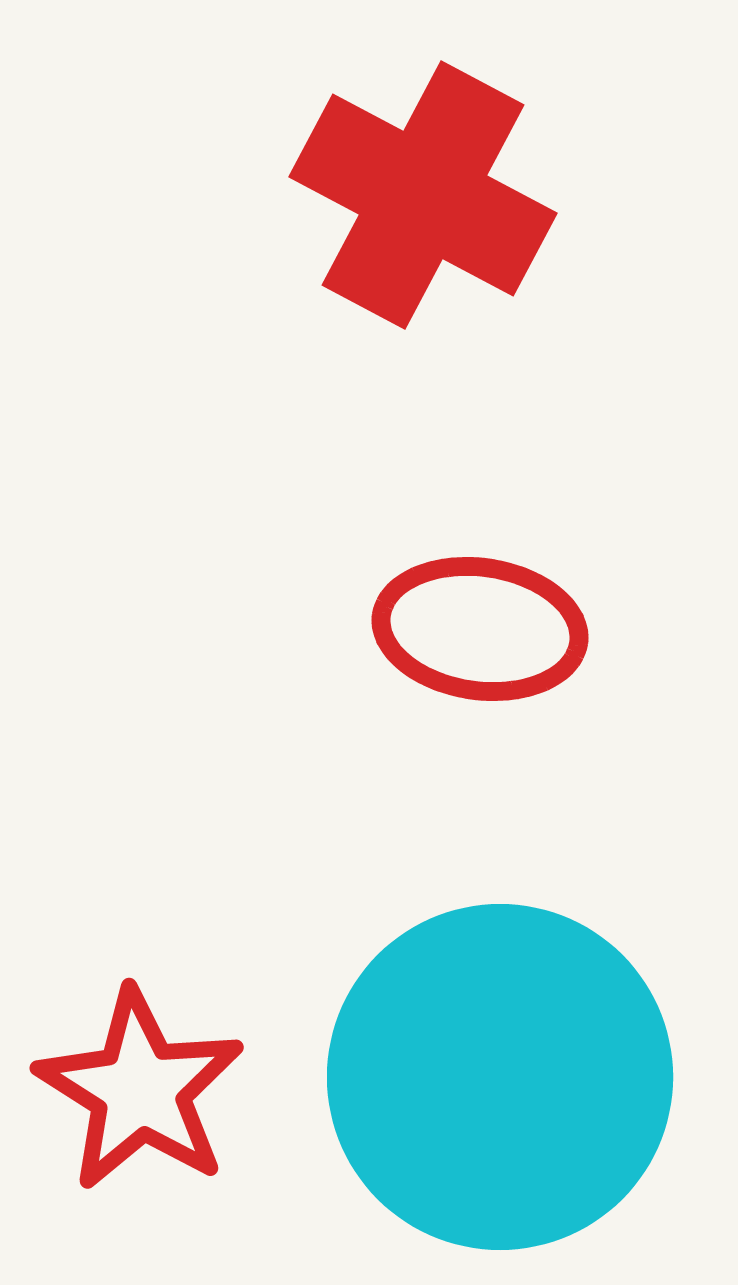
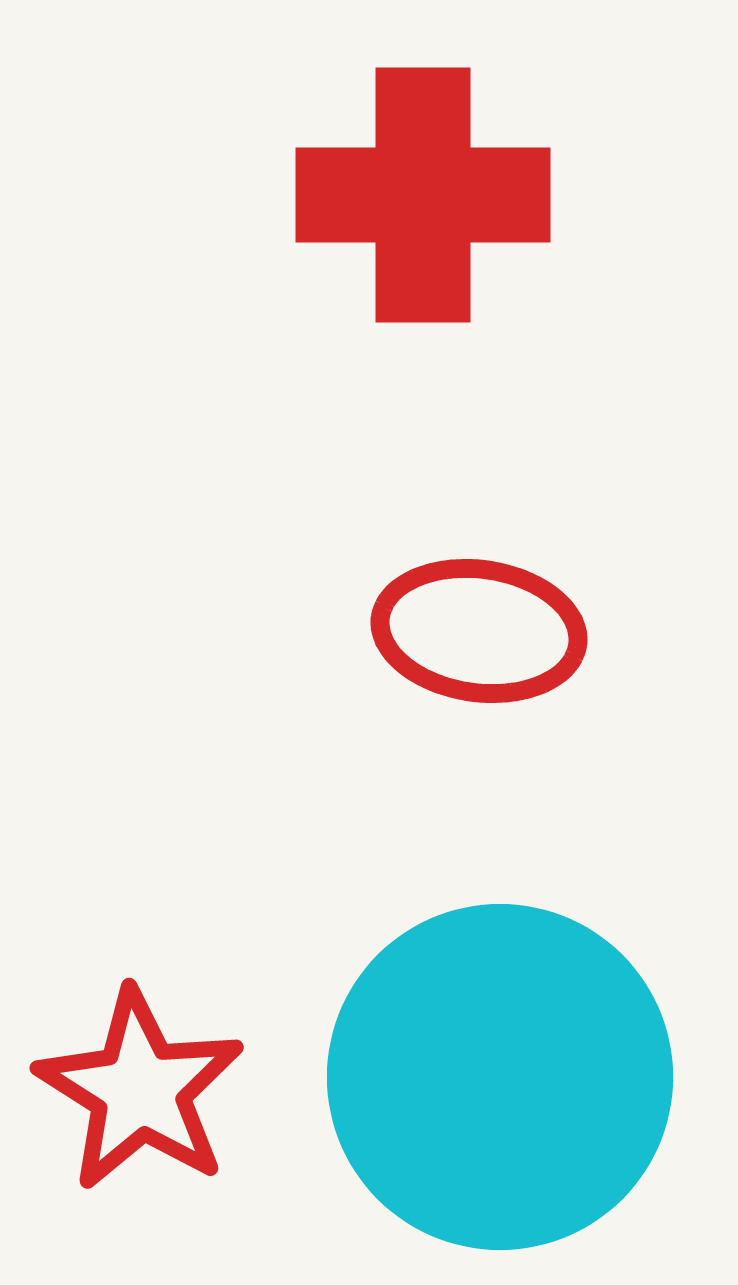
red cross: rotated 28 degrees counterclockwise
red ellipse: moved 1 px left, 2 px down
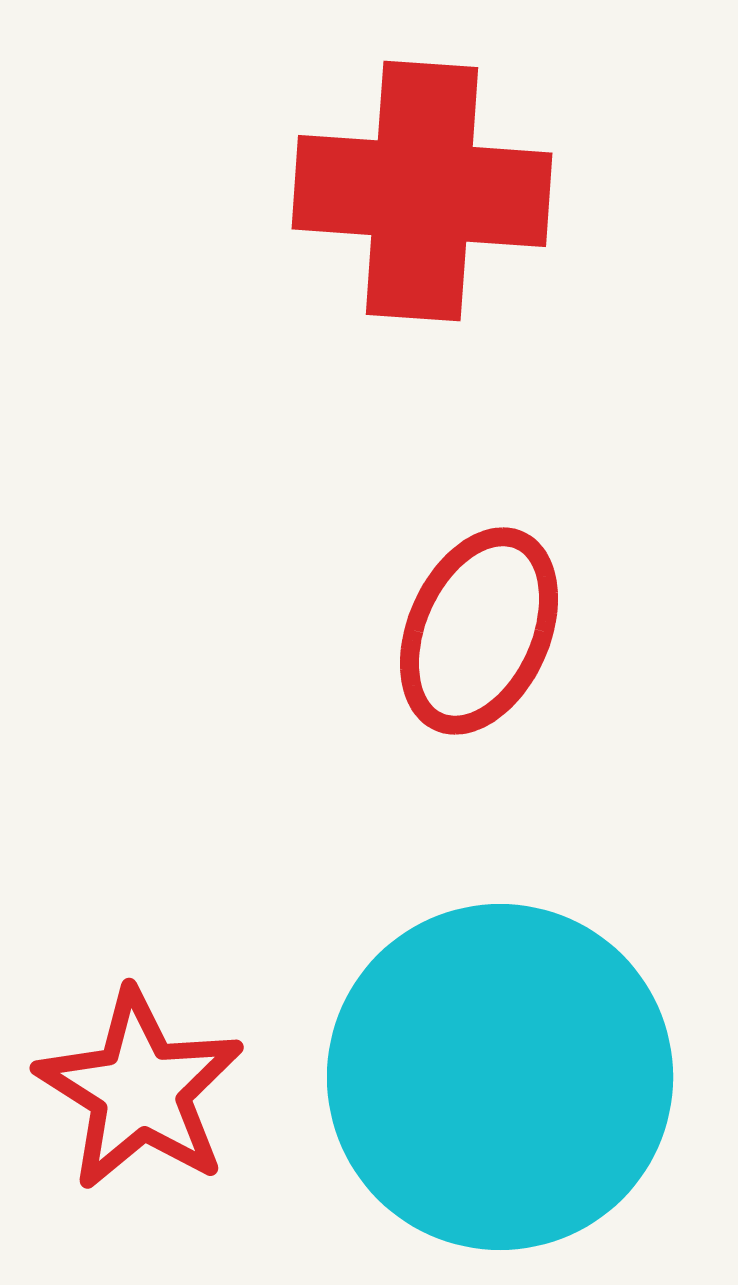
red cross: moved 1 px left, 4 px up; rotated 4 degrees clockwise
red ellipse: rotated 74 degrees counterclockwise
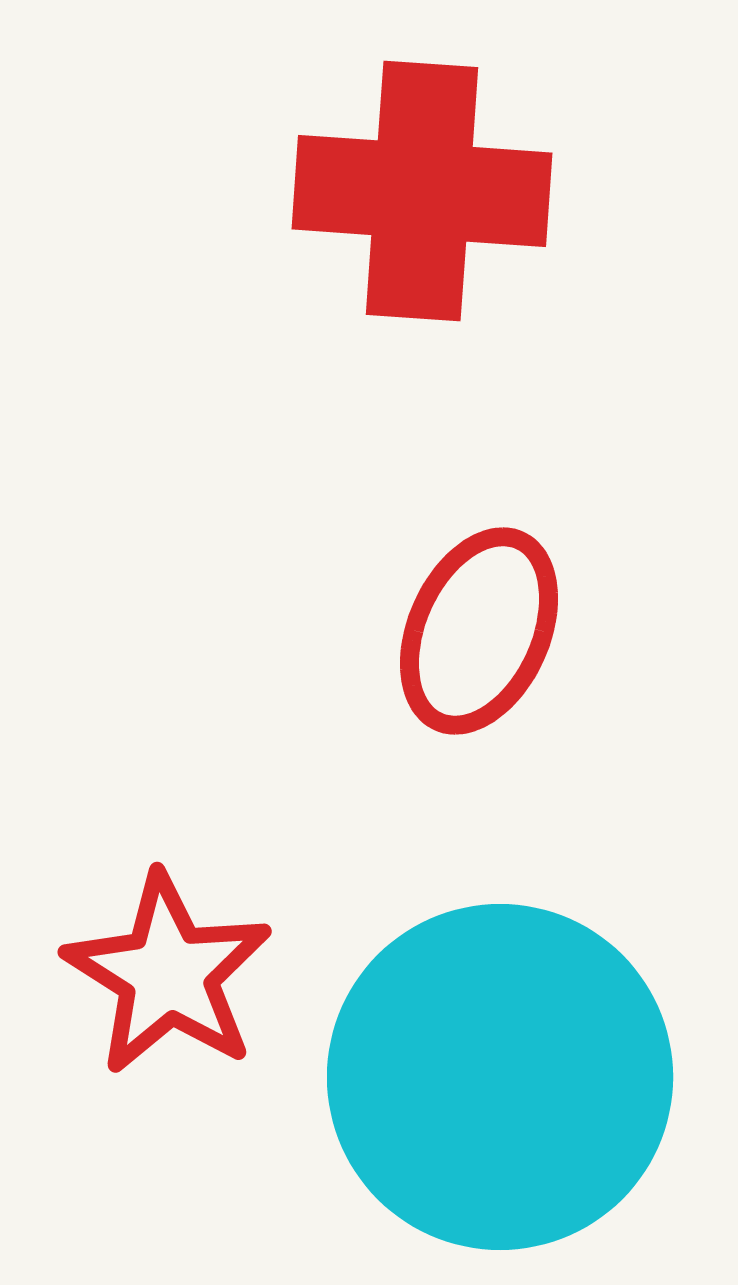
red star: moved 28 px right, 116 px up
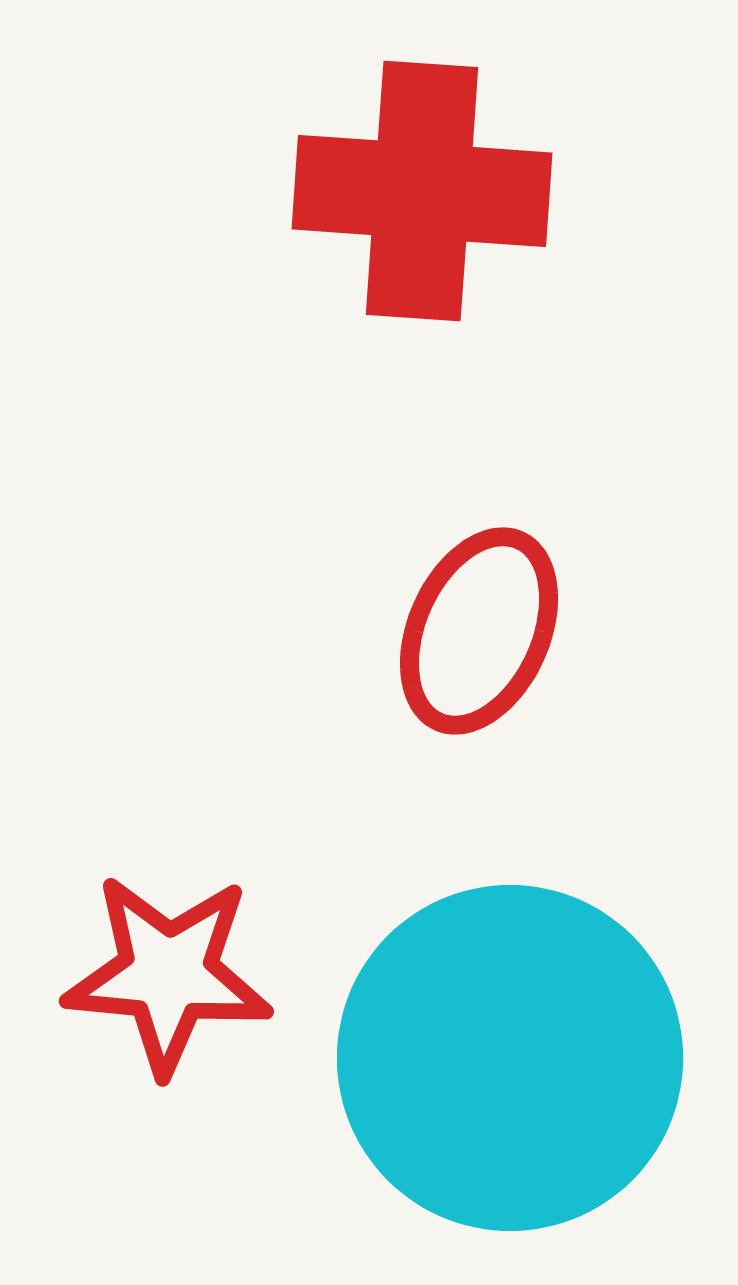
red star: rotated 27 degrees counterclockwise
cyan circle: moved 10 px right, 19 px up
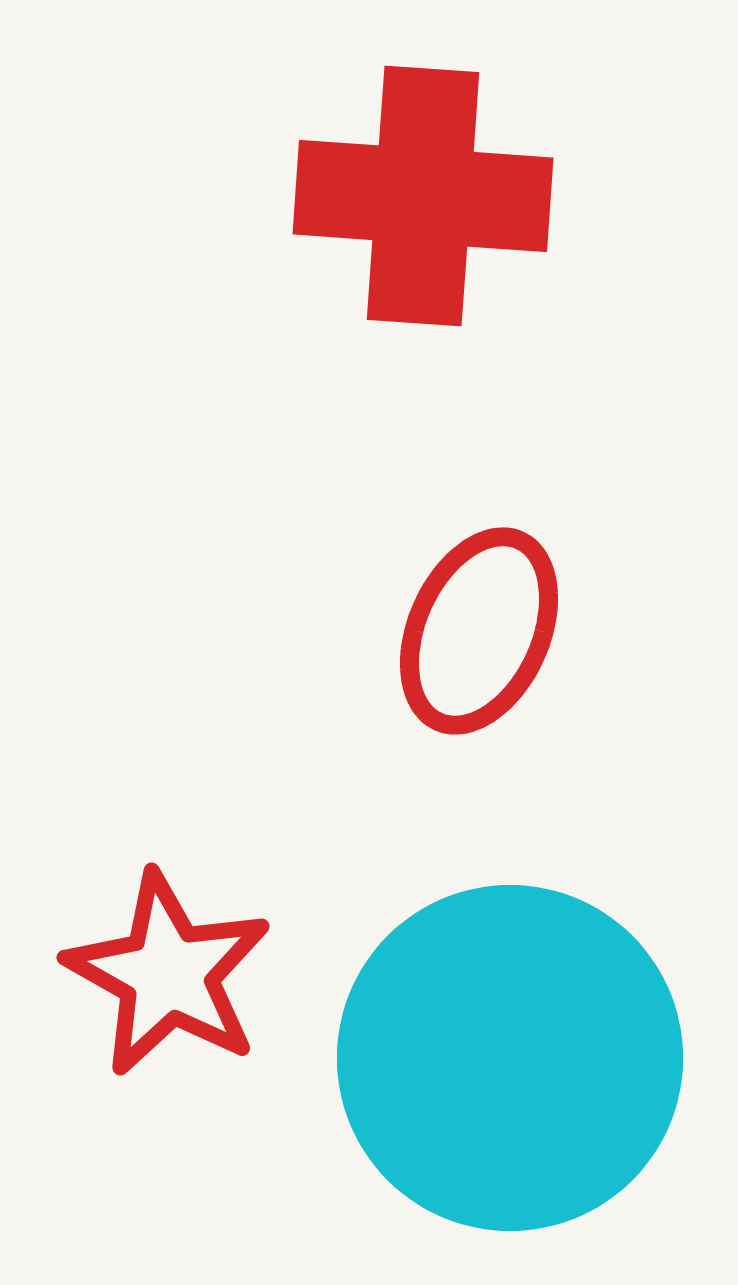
red cross: moved 1 px right, 5 px down
red star: rotated 24 degrees clockwise
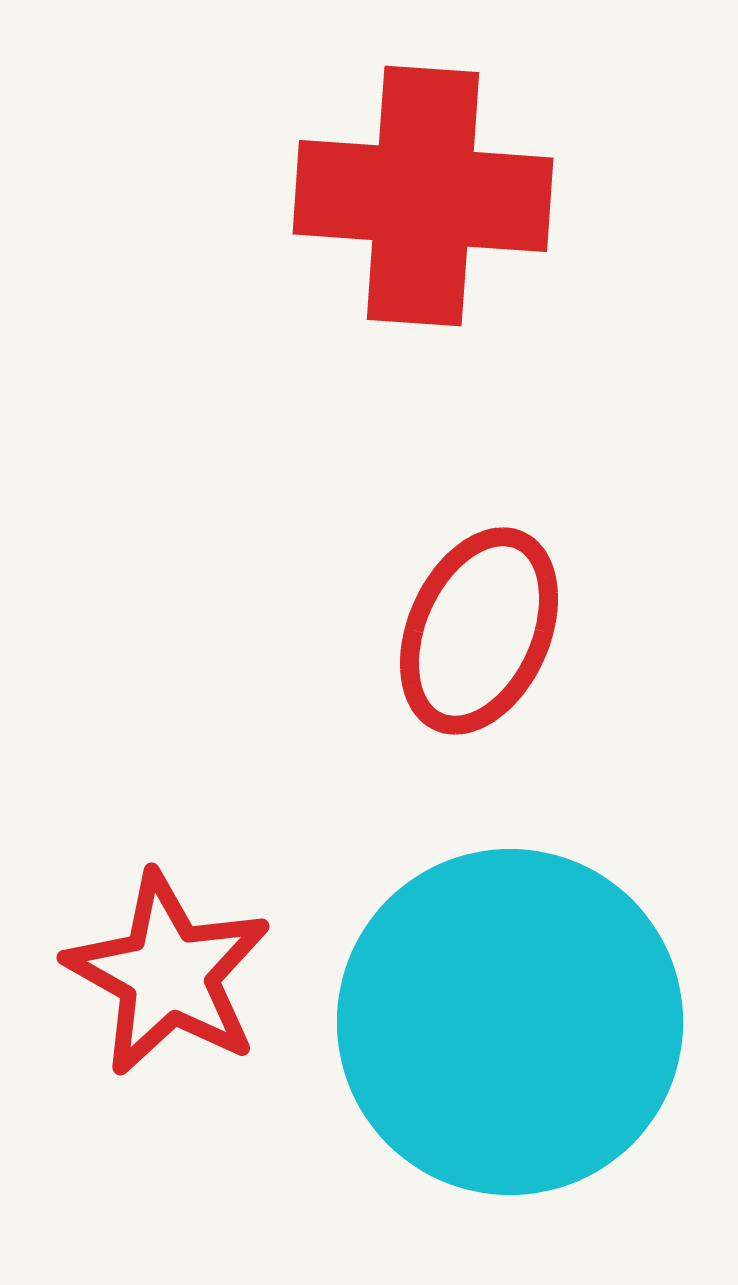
cyan circle: moved 36 px up
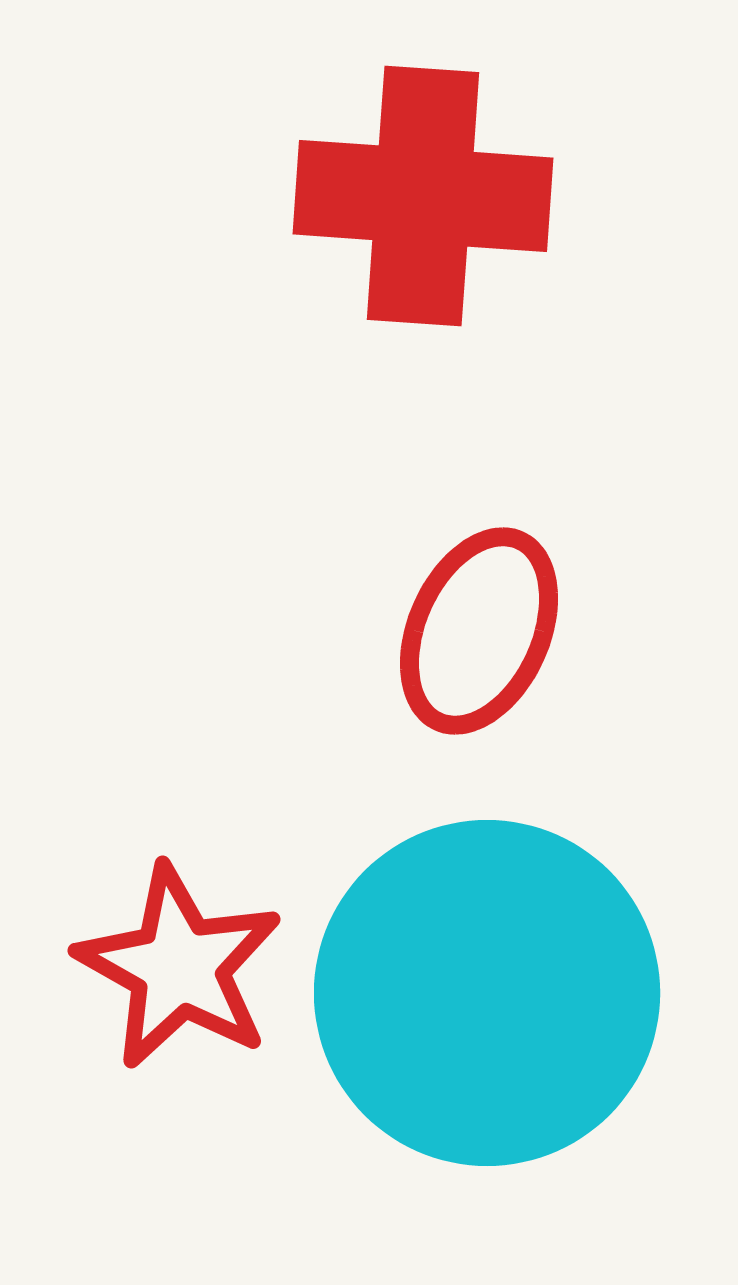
red star: moved 11 px right, 7 px up
cyan circle: moved 23 px left, 29 px up
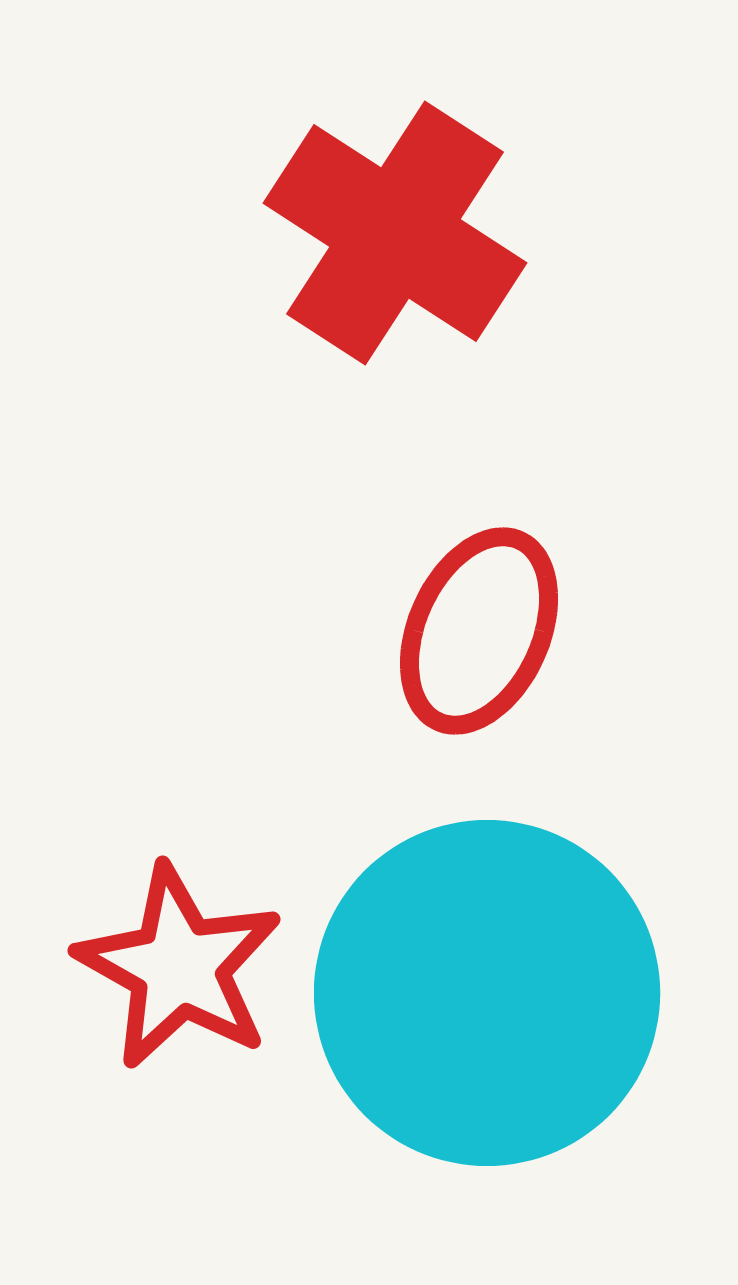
red cross: moved 28 px left, 37 px down; rotated 29 degrees clockwise
